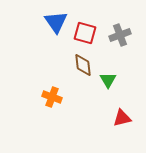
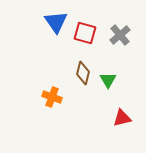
gray cross: rotated 20 degrees counterclockwise
brown diamond: moved 8 px down; rotated 20 degrees clockwise
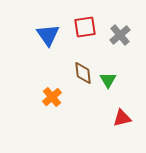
blue triangle: moved 8 px left, 13 px down
red square: moved 6 px up; rotated 25 degrees counterclockwise
brown diamond: rotated 20 degrees counterclockwise
orange cross: rotated 30 degrees clockwise
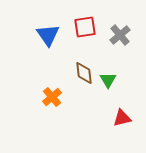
brown diamond: moved 1 px right
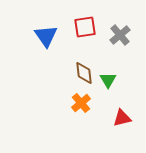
blue triangle: moved 2 px left, 1 px down
orange cross: moved 29 px right, 6 px down
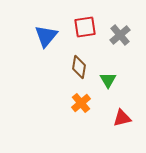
blue triangle: rotated 15 degrees clockwise
brown diamond: moved 5 px left, 6 px up; rotated 15 degrees clockwise
